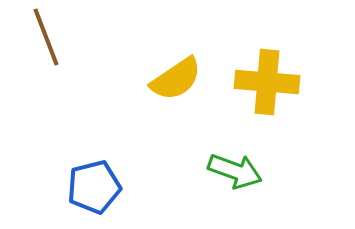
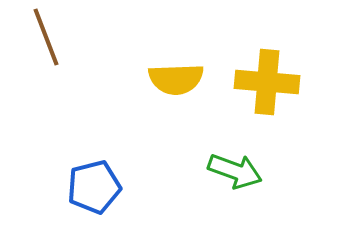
yellow semicircle: rotated 32 degrees clockwise
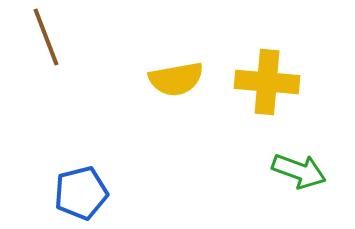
yellow semicircle: rotated 8 degrees counterclockwise
green arrow: moved 64 px right
blue pentagon: moved 13 px left, 6 px down
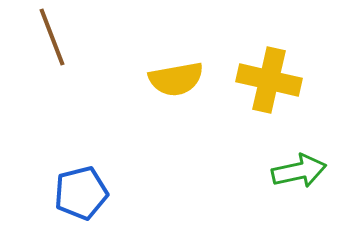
brown line: moved 6 px right
yellow cross: moved 2 px right, 2 px up; rotated 8 degrees clockwise
green arrow: rotated 32 degrees counterclockwise
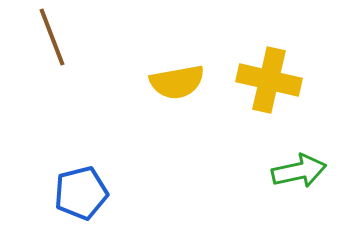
yellow semicircle: moved 1 px right, 3 px down
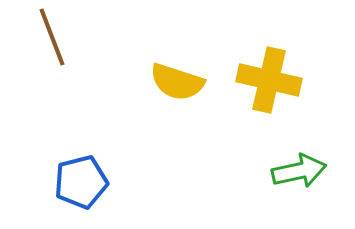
yellow semicircle: rotated 28 degrees clockwise
blue pentagon: moved 11 px up
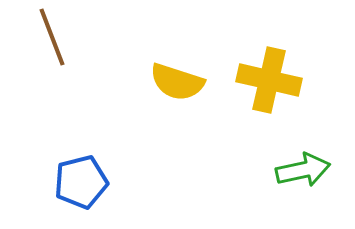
green arrow: moved 4 px right, 1 px up
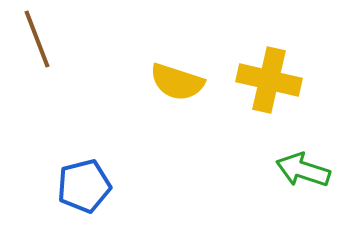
brown line: moved 15 px left, 2 px down
green arrow: rotated 150 degrees counterclockwise
blue pentagon: moved 3 px right, 4 px down
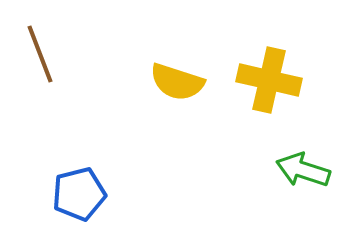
brown line: moved 3 px right, 15 px down
blue pentagon: moved 5 px left, 8 px down
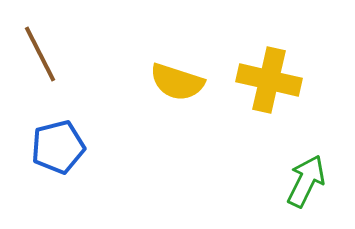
brown line: rotated 6 degrees counterclockwise
green arrow: moved 3 px right, 11 px down; rotated 98 degrees clockwise
blue pentagon: moved 21 px left, 47 px up
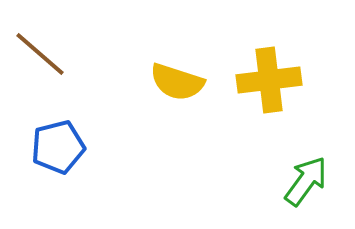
brown line: rotated 22 degrees counterclockwise
yellow cross: rotated 20 degrees counterclockwise
green arrow: rotated 10 degrees clockwise
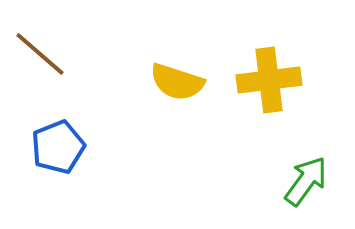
blue pentagon: rotated 8 degrees counterclockwise
